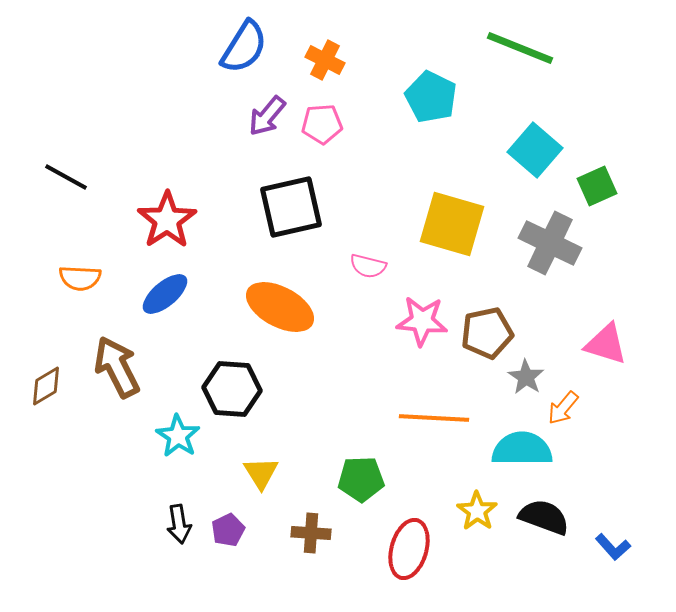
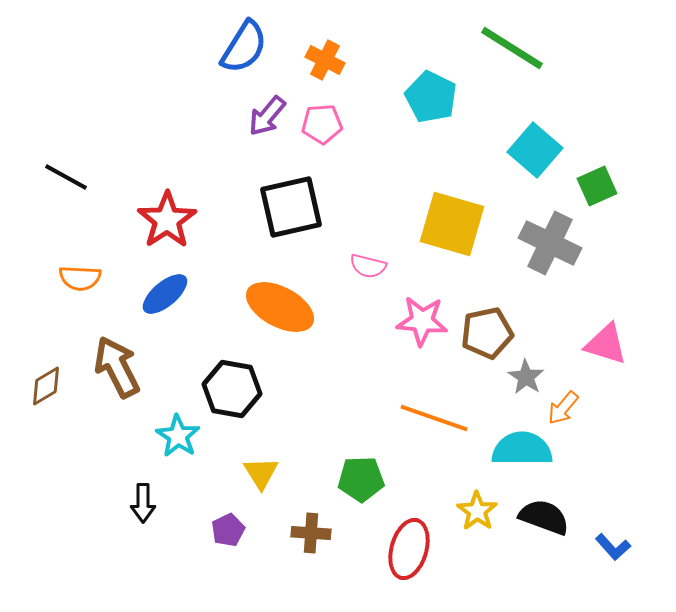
green line: moved 8 px left; rotated 10 degrees clockwise
black hexagon: rotated 6 degrees clockwise
orange line: rotated 16 degrees clockwise
black arrow: moved 36 px left, 21 px up; rotated 9 degrees clockwise
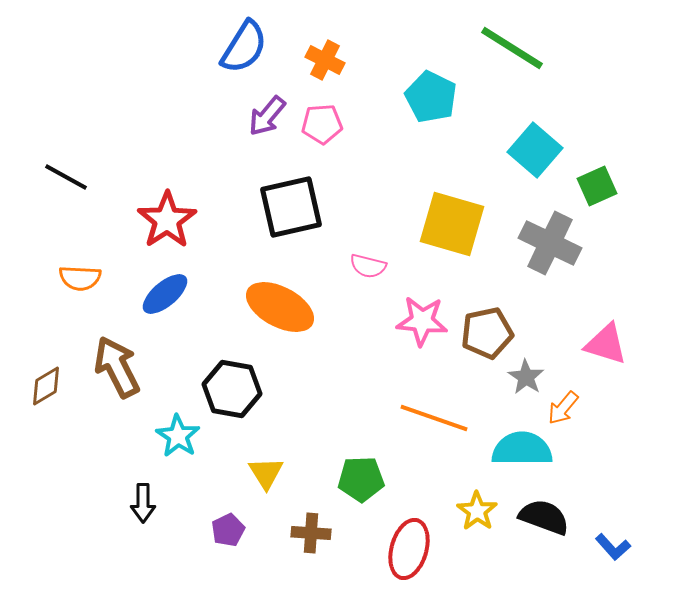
yellow triangle: moved 5 px right
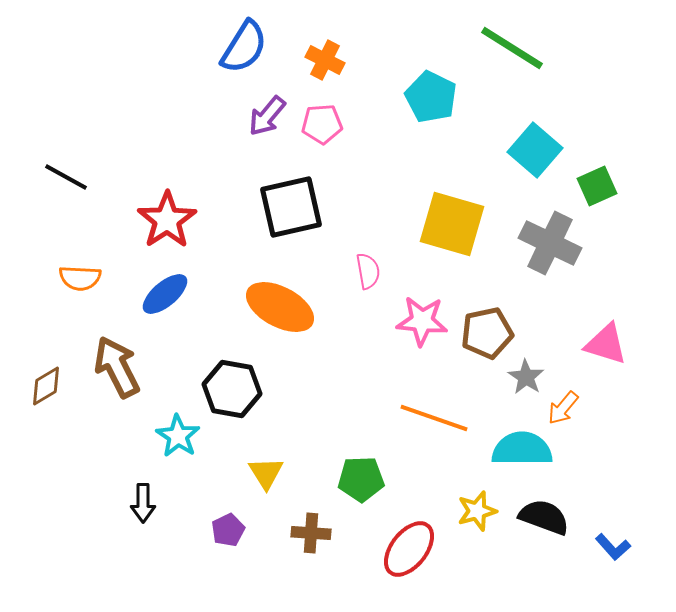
pink semicircle: moved 5 px down; rotated 114 degrees counterclockwise
yellow star: rotated 21 degrees clockwise
red ellipse: rotated 22 degrees clockwise
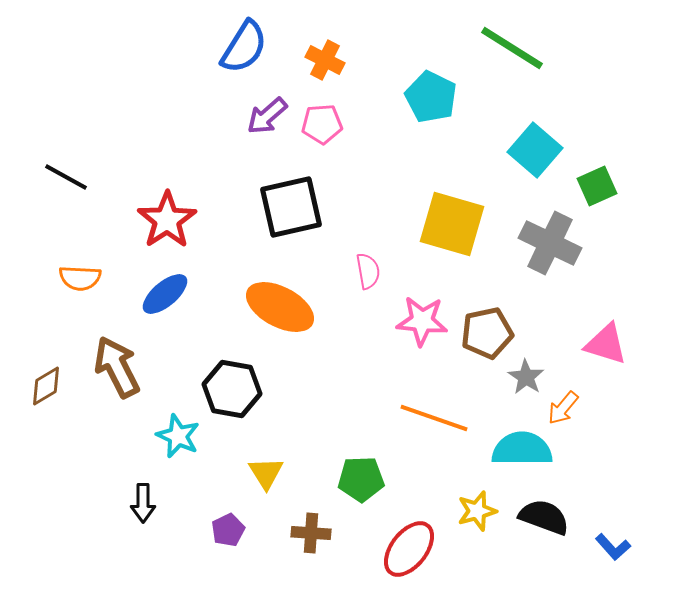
purple arrow: rotated 9 degrees clockwise
cyan star: rotated 9 degrees counterclockwise
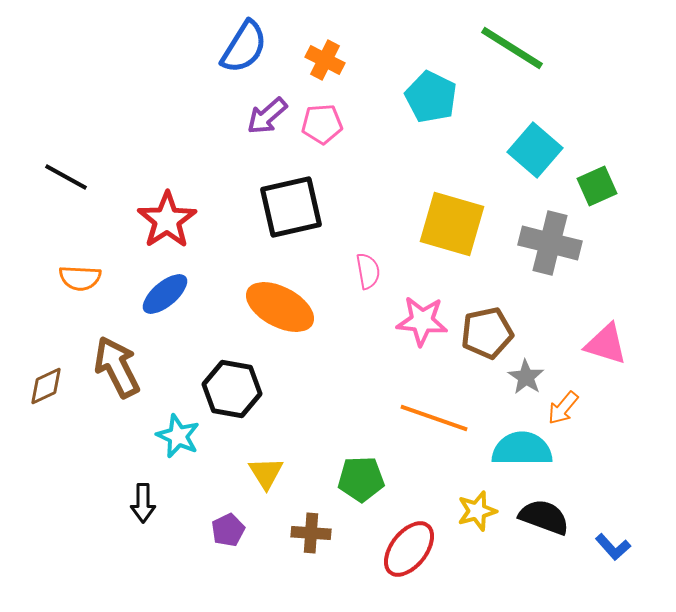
gray cross: rotated 12 degrees counterclockwise
brown diamond: rotated 6 degrees clockwise
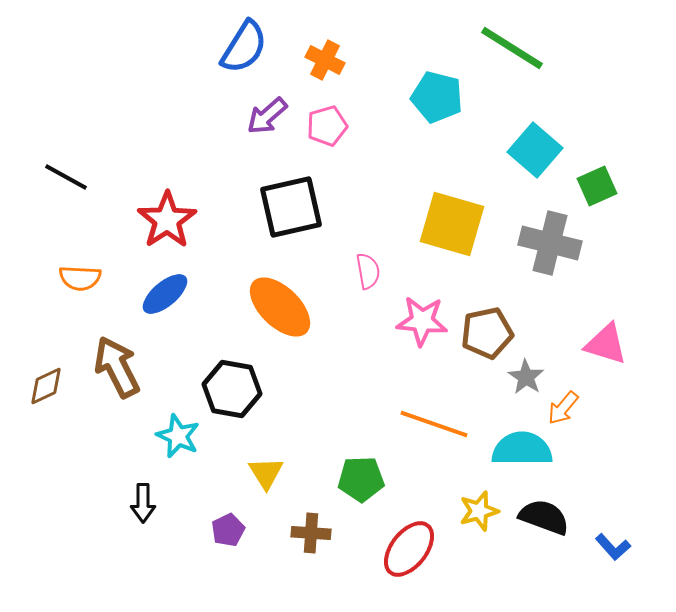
cyan pentagon: moved 6 px right; rotated 12 degrees counterclockwise
pink pentagon: moved 5 px right, 2 px down; rotated 12 degrees counterclockwise
orange ellipse: rotated 16 degrees clockwise
orange line: moved 6 px down
yellow star: moved 2 px right
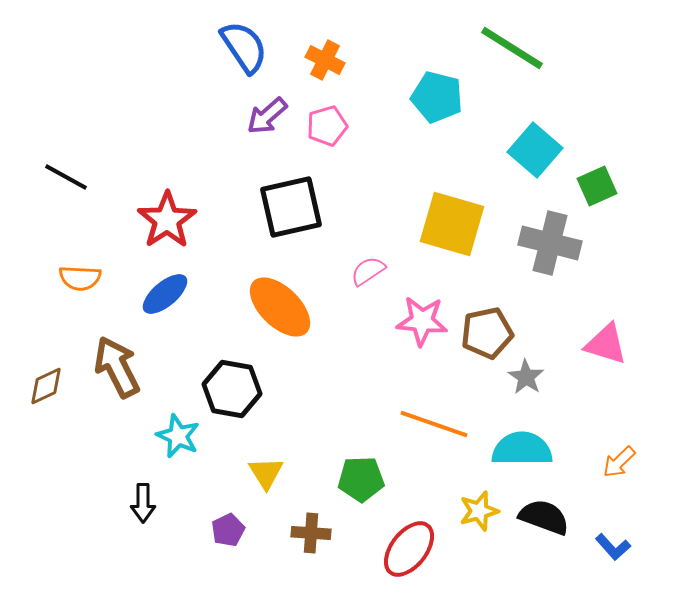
blue semicircle: rotated 66 degrees counterclockwise
pink semicircle: rotated 114 degrees counterclockwise
orange arrow: moved 56 px right, 54 px down; rotated 6 degrees clockwise
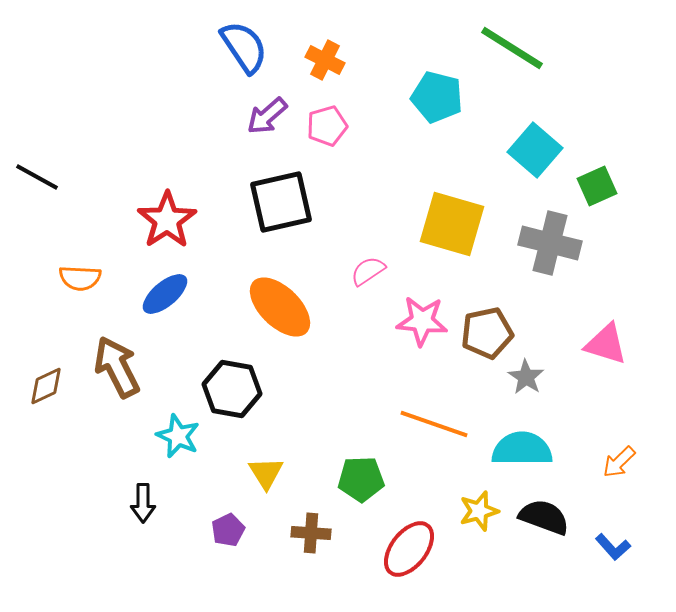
black line: moved 29 px left
black square: moved 10 px left, 5 px up
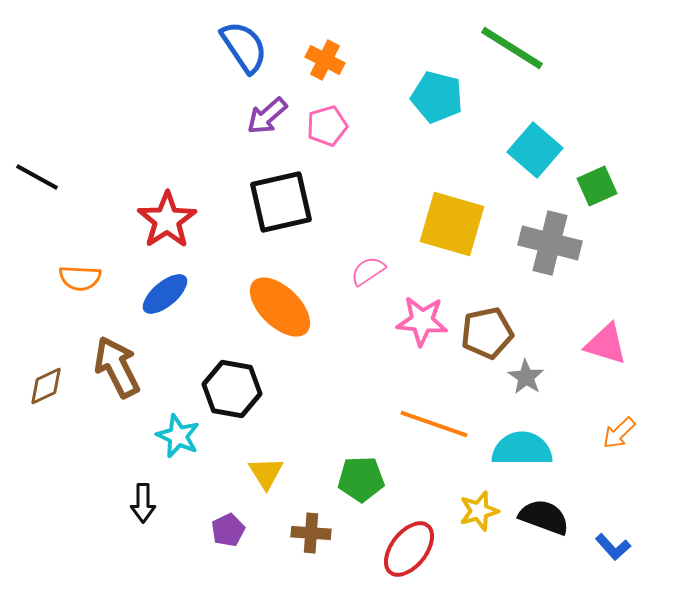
orange arrow: moved 29 px up
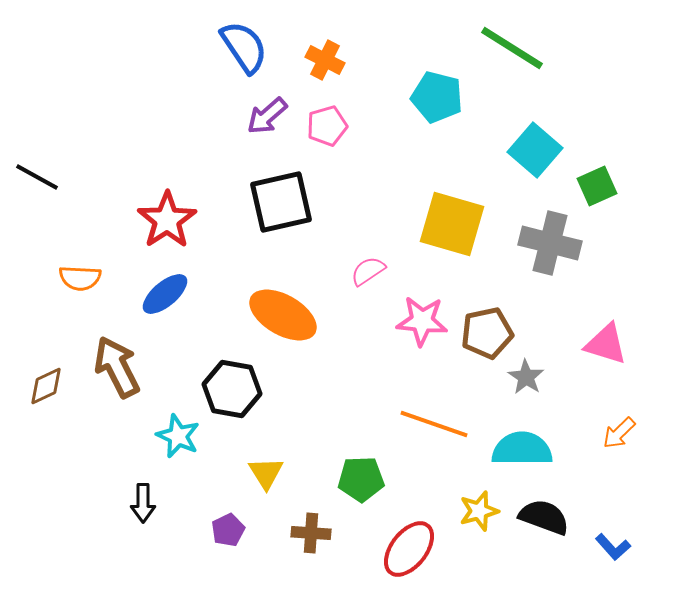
orange ellipse: moved 3 px right, 8 px down; rotated 14 degrees counterclockwise
